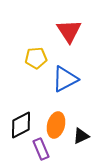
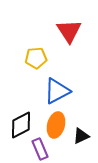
blue triangle: moved 8 px left, 12 px down
purple rectangle: moved 1 px left
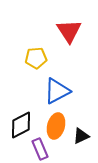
orange ellipse: moved 1 px down
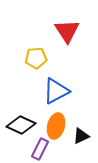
red triangle: moved 2 px left
blue triangle: moved 1 px left
black diamond: rotated 52 degrees clockwise
purple rectangle: rotated 50 degrees clockwise
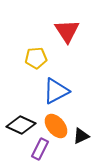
orange ellipse: rotated 55 degrees counterclockwise
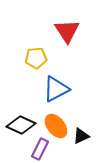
blue triangle: moved 2 px up
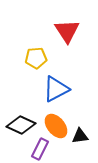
black triangle: moved 1 px left; rotated 18 degrees clockwise
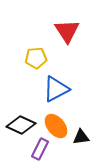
black triangle: moved 1 px right, 1 px down
